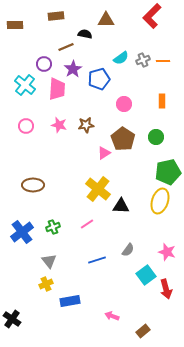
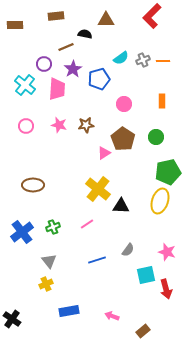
cyan square at (146, 275): rotated 24 degrees clockwise
blue rectangle at (70, 301): moved 1 px left, 10 px down
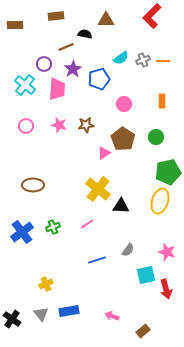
gray triangle at (49, 261): moved 8 px left, 53 px down
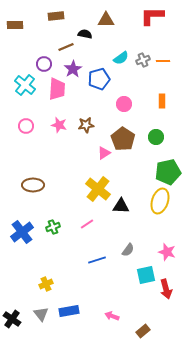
red L-shape at (152, 16): rotated 45 degrees clockwise
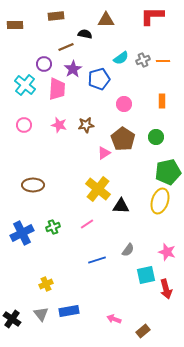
pink circle at (26, 126): moved 2 px left, 1 px up
blue cross at (22, 232): moved 1 px down; rotated 10 degrees clockwise
pink arrow at (112, 316): moved 2 px right, 3 px down
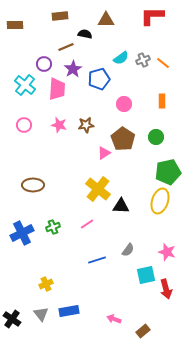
brown rectangle at (56, 16): moved 4 px right
orange line at (163, 61): moved 2 px down; rotated 40 degrees clockwise
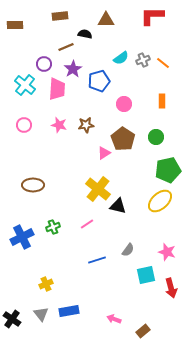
blue pentagon at (99, 79): moved 2 px down
green pentagon at (168, 172): moved 2 px up
yellow ellipse at (160, 201): rotated 30 degrees clockwise
black triangle at (121, 206): moved 3 px left; rotated 12 degrees clockwise
blue cross at (22, 233): moved 4 px down
red arrow at (166, 289): moved 5 px right, 1 px up
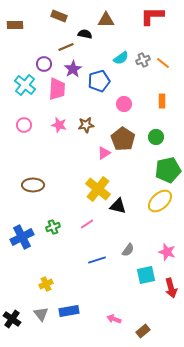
brown rectangle at (60, 16): moved 1 px left; rotated 28 degrees clockwise
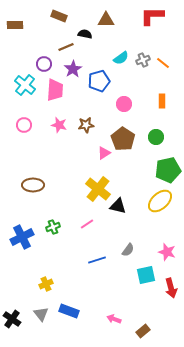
pink trapezoid at (57, 89): moved 2 px left, 1 px down
blue rectangle at (69, 311): rotated 30 degrees clockwise
